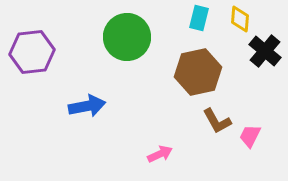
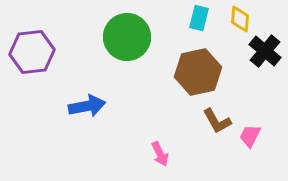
pink arrow: rotated 90 degrees clockwise
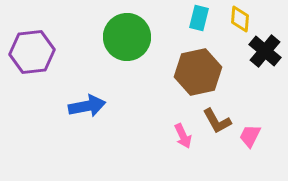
pink arrow: moved 23 px right, 18 px up
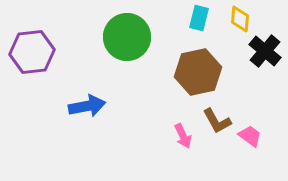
pink trapezoid: rotated 100 degrees clockwise
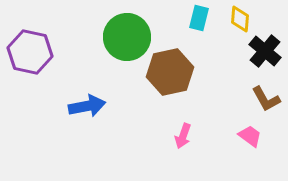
purple hexagon: moved 2 px left; rotated 18 degrees clockwise
brown hexagon: moved 28 px left
brown L-shape: moved 49 px right, 22 px up
pink arrow: rotated 45 degrees clockwise
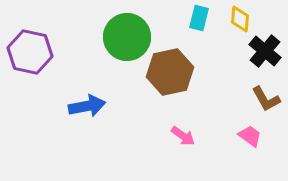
pink arrow: rotated 75 degrees counterclockwise
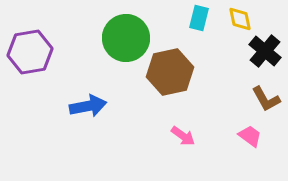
yellow diamond: rotated 16 degrees counterclockwise
green circle: moved 1 px left, 1 px down
purple hexagon: rotated 21 degrees counterclockwise
blue arrow: moved 1 px right
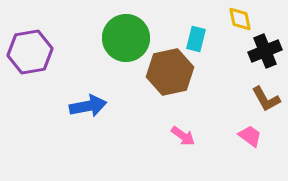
cyan rectangle: moved 3 px left, 21 px down
black cross: rotated 28 degrees clockwise
